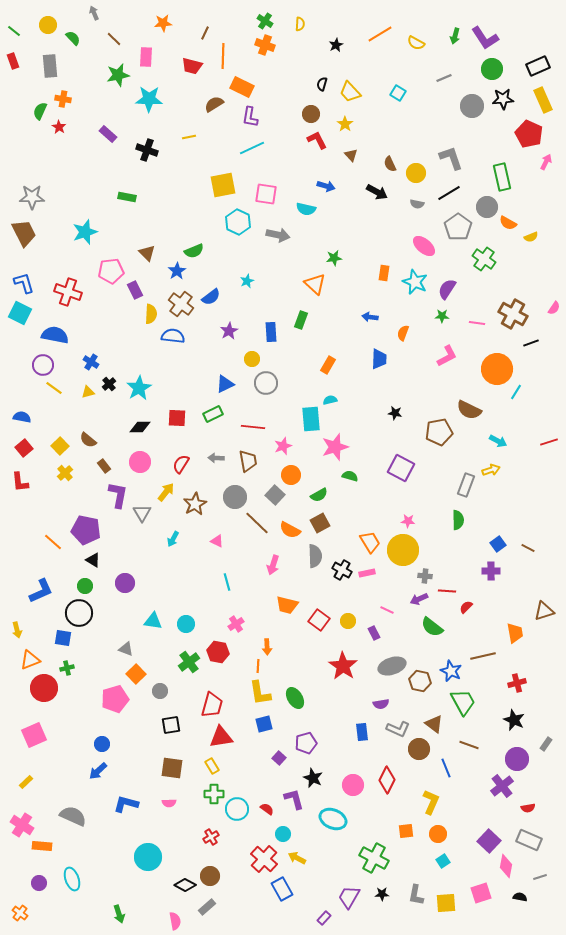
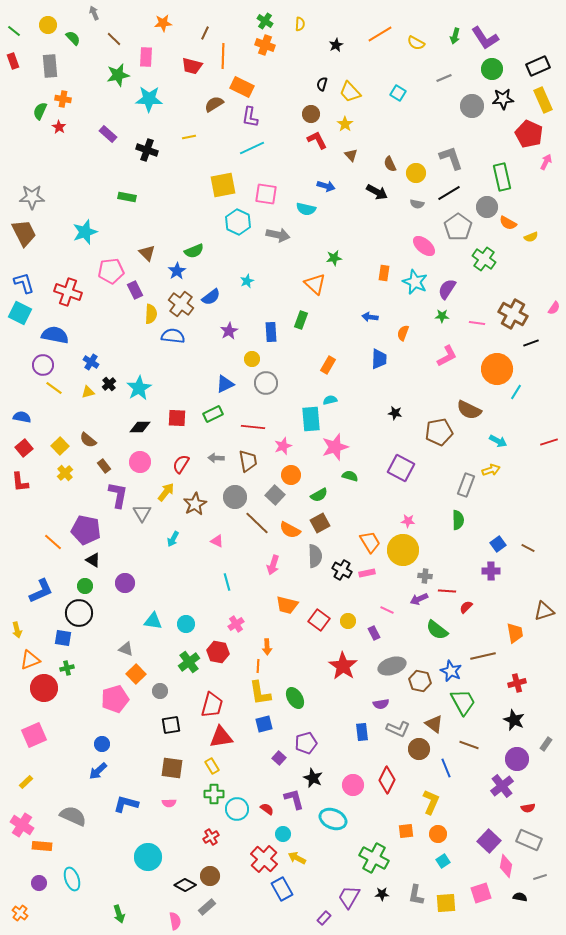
green semicircle at (432, 627): moved 5 px right, 3 px down
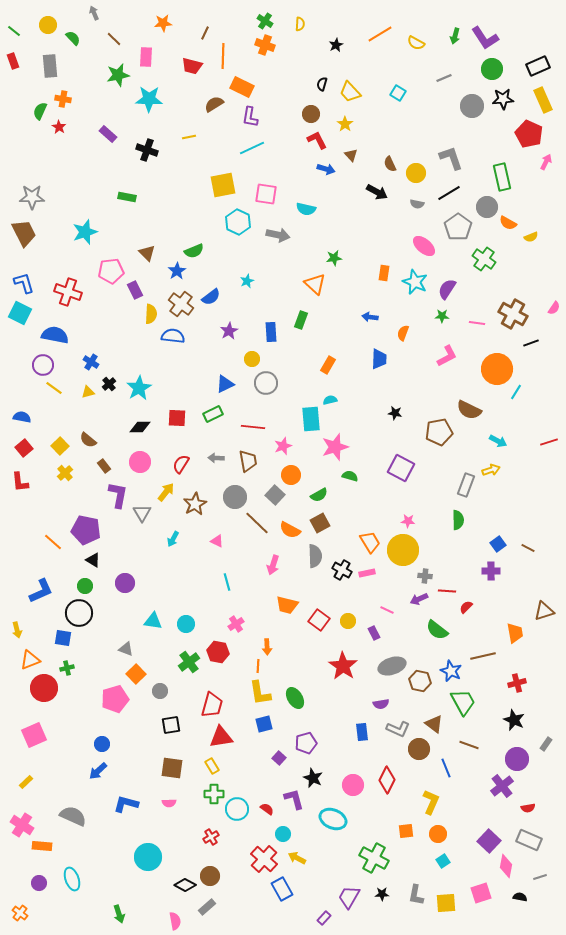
blue arrow at (326, 186): moved 17 px up
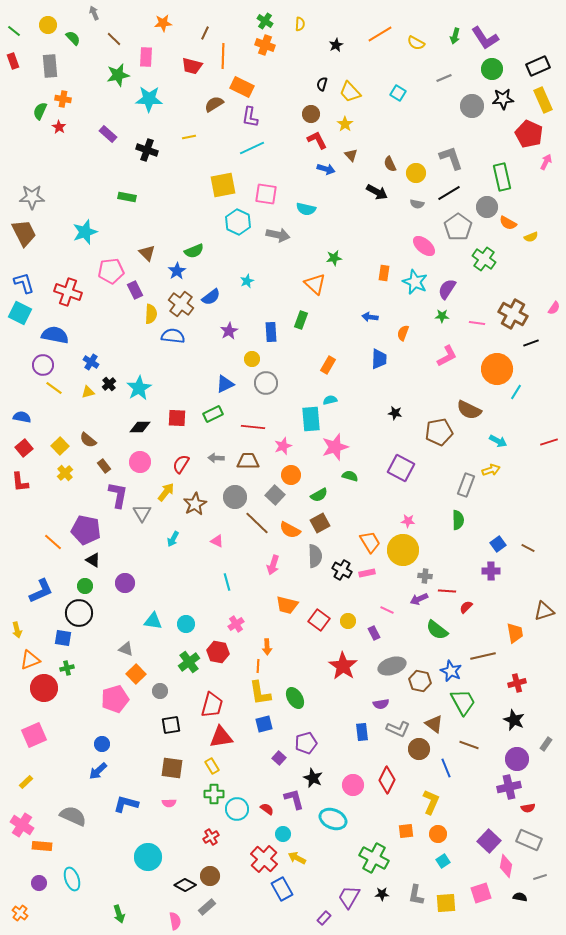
brown trapezoid at (248, 461): rotated 80 degrees counterclockwise
purple cross at (502, 786): moved 7 px right, 1 px down; rotated 25 degrees clockwise
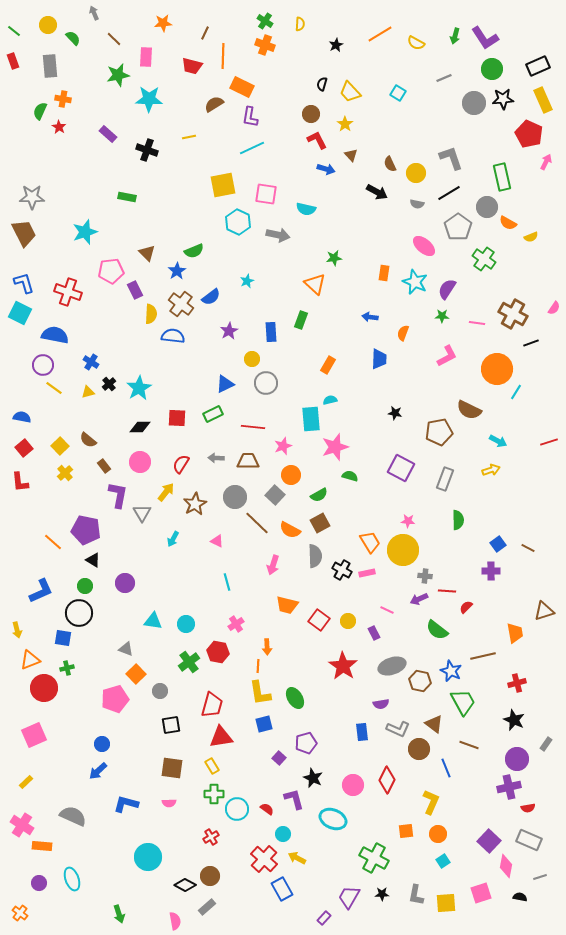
gray circle at (472, 106): moved 2 px right, 3 px up
gray rectangle at (466, 485): moved 21 px left, 6 px up
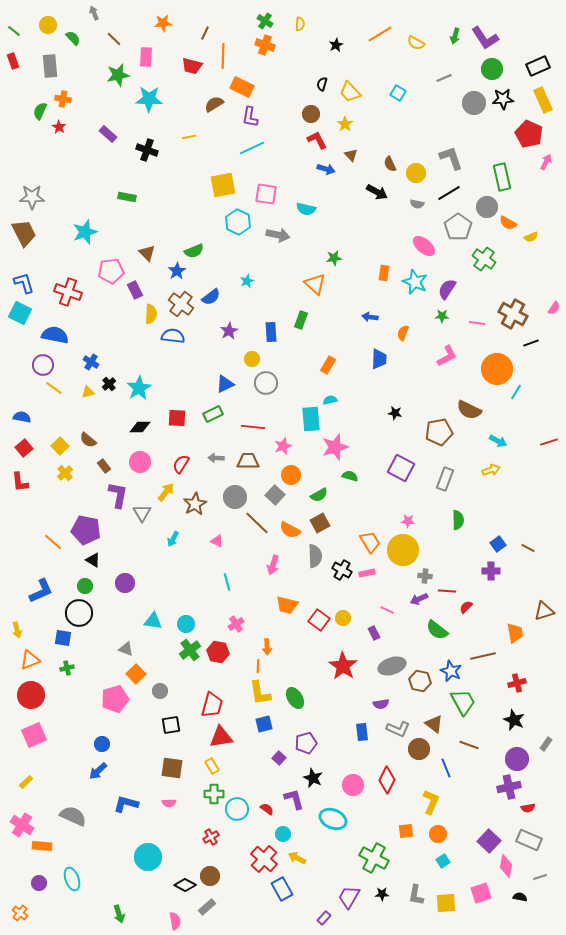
yellow circle at (348, 621): moved 5 px left, 3 px up
green cross at (189, 662): moved 1 px right, 12 px up
red circle at (44, 688): moved 13 px left, 7 px down
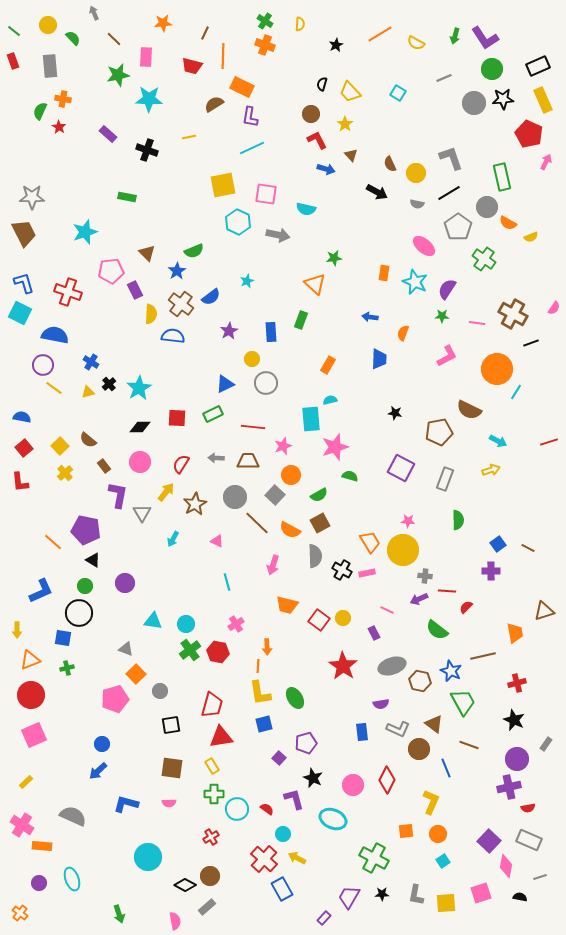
yellow arrow at (17, 630): rotated 14 degrees clockwise
